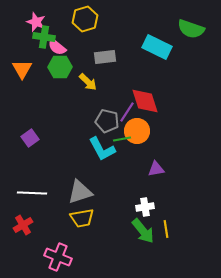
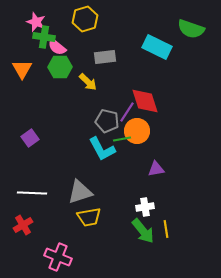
yellow trapezoid: moved 7 px right, 1 px up
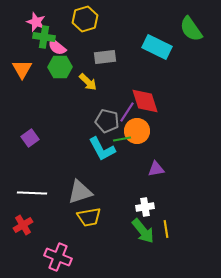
green semicircle: rotated 36 degrees clockwise
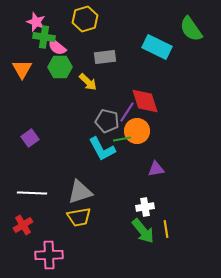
yellow trapezoid: moved 10 px left
pink cross: moved 9 px left, 2 px up; rotated 24 degrees counterclockwise
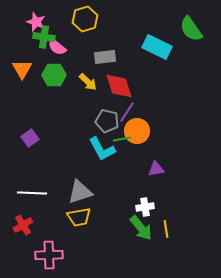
green hexagon: moved 6 px left, 8 px down
red diamond: moved 26 px left, 15 px up
green arrow: moved 2 px left, 3 px up
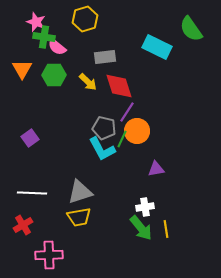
gray pentagon: moved 3 px left, 7 px down
green line: rotated 54 degrees counterclockwise
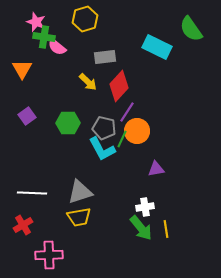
green hexagon: moved 14 px right, 48 px down
red diamond: rotated 60 degrees clockwise
purple square: moved 3 px left, 22 px up
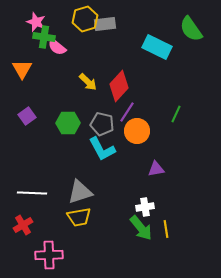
gray rectangle: moved 33 px up
gray pentagon: moved 2 px left, 4 px up
green line: moved 54 px right, 25 px up
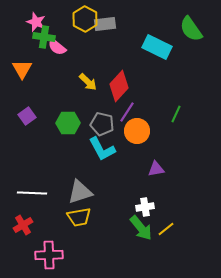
yellow hexagon: rotated 15 degrees counterclockwise
yellow line: rotated 60 degrees clockwise
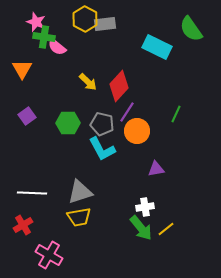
pink cross: rotated 32 degrees clockwise
